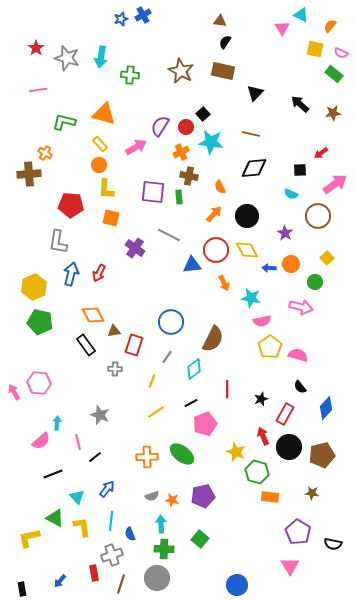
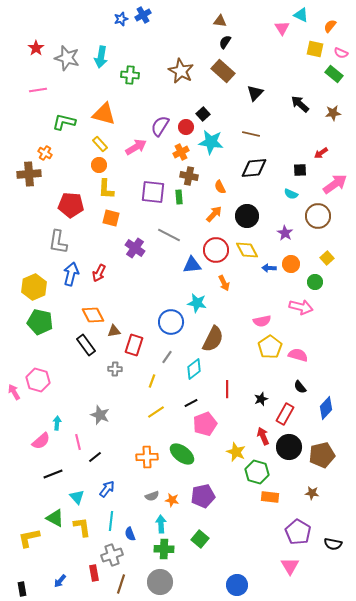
brown rectangle at (223, 71): rotated 30 degrees clockwise
cyan star at (251, 298): moved 54 px left, 5 px down
pink hexagon at (39, 383): moved 1 px left, 3 px up; rotated 10 degrees clockwise
gray circle at (157, 578): moved 3 px right, 4 px down
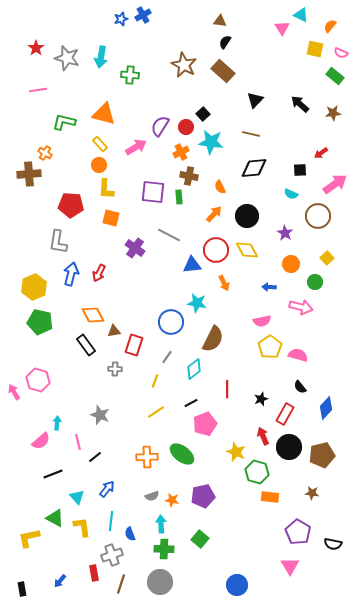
brown star at (181, 71): moved 3 px right, 6 px up
green rectangle at (334, 74): moved 1 px right, 2 px down
black triangle at (255, 93): moved 7 px down
blue arrow at (269, 268): moved 19 px down
yellow line at (152, 381): moved 3 px right
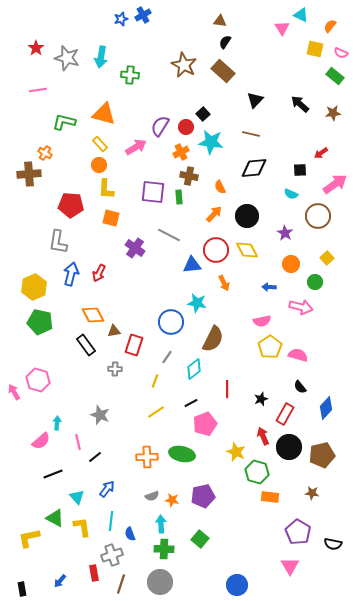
green ellipse at (182, 454): rotated 25 degrees counterclockwise
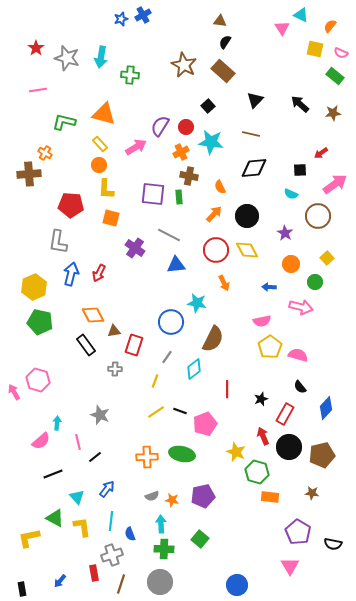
black square at (203, 114): moved 5 px right, 8 px up
purple square at (153, 192): moved 2 px down
blue triangle at (192, 265): moved 16 px left
black line at (191, 403): moved 11 px left, 8 px down; rotated 48 degrees clockwise
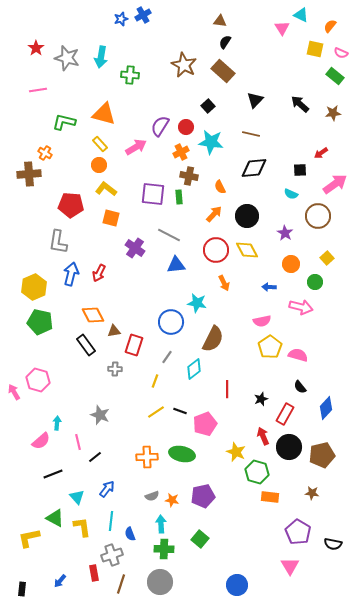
yellow L-shape at (106, 189): rotated 125 degrees clockwise
black rectangle at (22, 589): rotated 16 degrees clockwise
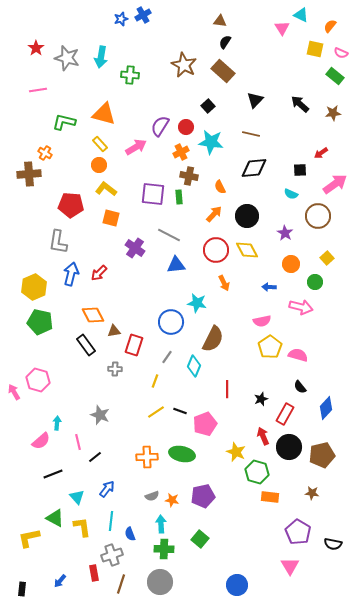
red arrow at (99, 273): rotated 18 degrees clockwise
cyan diamond at (194, 369): moved 3 px up; rotated 30 degrees counterclockwise
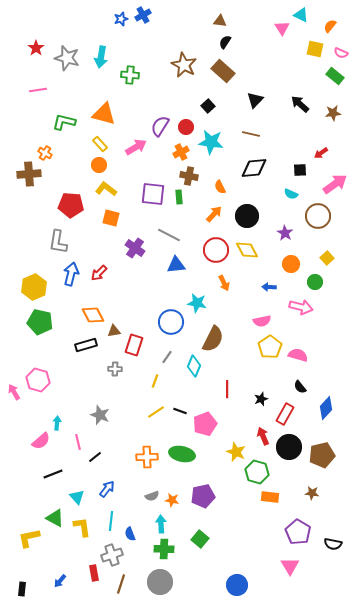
black rectangle at (86, 345): rotated 70 degrees counterclockwise
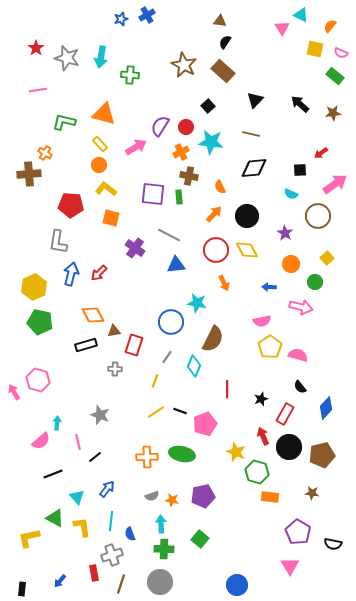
blue cross at (143, 15): moved 4 px right
